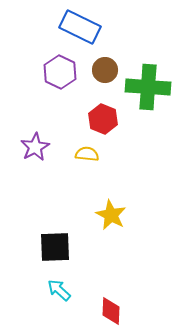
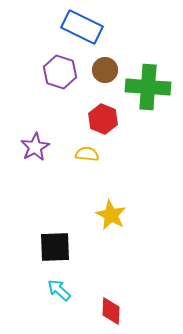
blue rectangle: moved 2 px right
purple hexagon: rotated 8 degrees counterclockwise
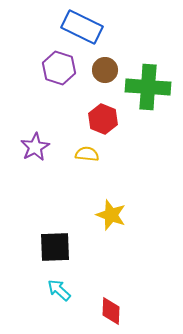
purple hexagon: moved 1 px left, 4 px up
yellow star: rotated 8 degrees counterclockwise
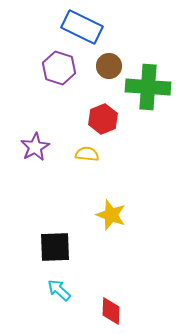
brown circle: moved 4 px right, 4 px up
red hexagon: rotated 16 degrees clockwise
